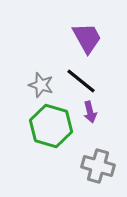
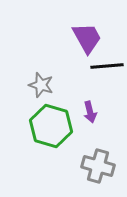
black line: moved 26 px right, 15 px up; rotated 44 degrees counterclockwise
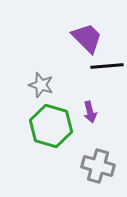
purple trapezoid: rotated 16 degrees counterclockwise
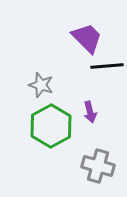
green hexagon: rotated 15 degrees clockwise
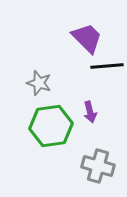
gray star: moved 2 px left, 2 px up
green hexagon: rotated 21 degrees clockwise
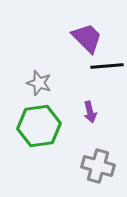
green hexagon: moved 12 px left
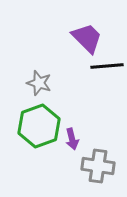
purple arrow: moved 18 px left, 27 px down
green hexagon: rotated 12 degrees counterclockwise
gray cross: rotated 8 degrees counterclockwise
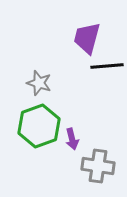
purple trapezoid: rotated 120 degrees counterclockwise
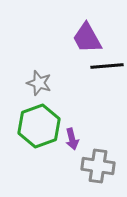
purple trapezoid: rotated 44 degrees counterclockwise
